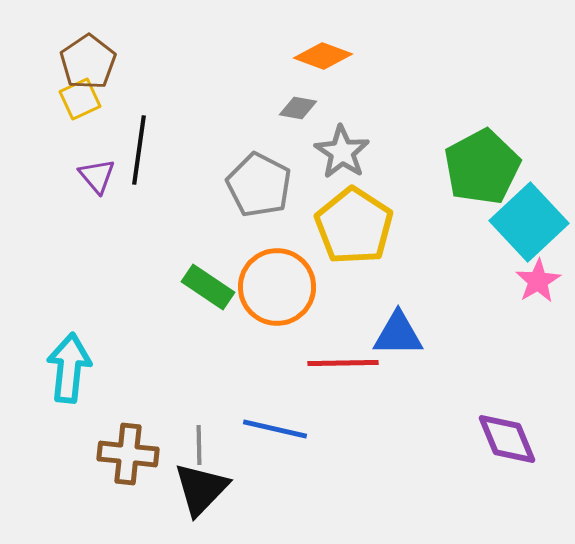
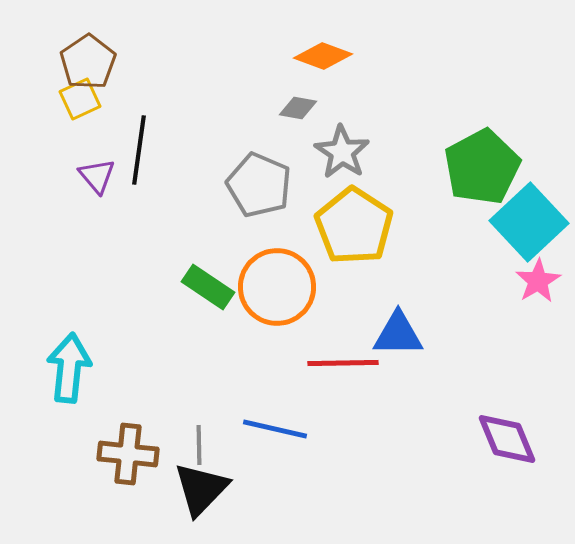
gray pentagon: rotated 4 degrees counterclockwise
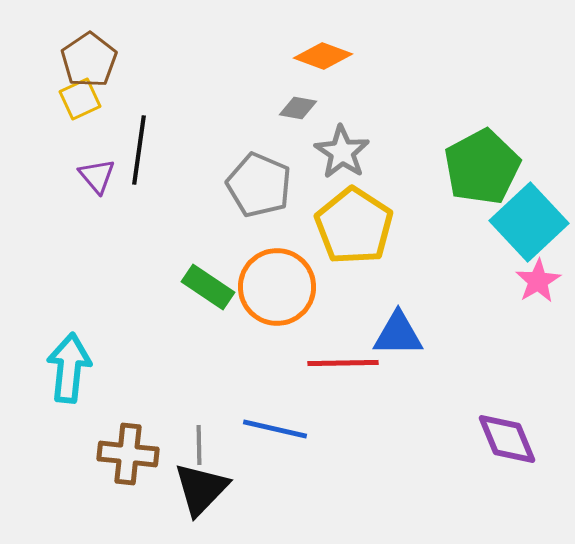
brown pentagon: moved 1 px right, 2 px up
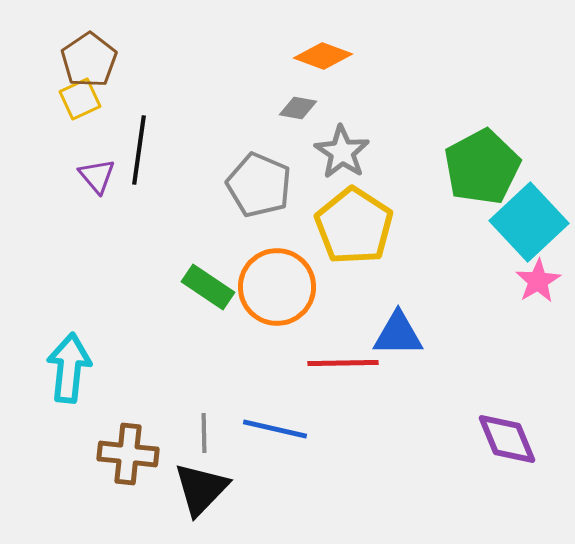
gray line: moved 5 px right, 12 px up
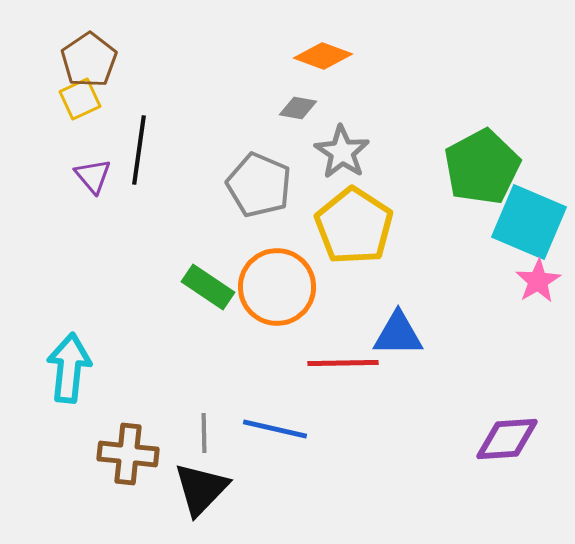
purple triangle: moved 4 px left
cyan square: rotated 24 degrees counterclockwise
purple diamond: rotated 72 degrees counterclockwise
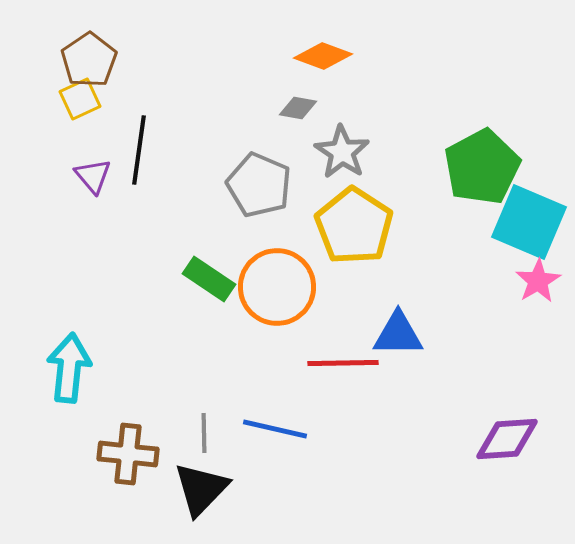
green rectangle: moved 1 px right, 8 px up
